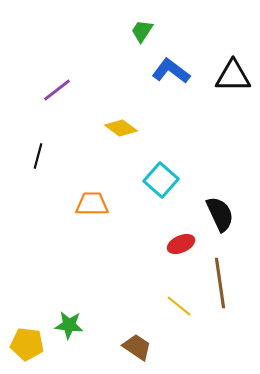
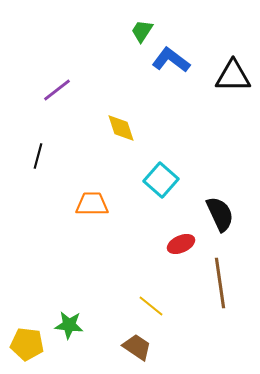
blue L-shape: moved 11 px up
yellow diamond: rotated 36 degrees clockwise
yellow line: moved 28 px left
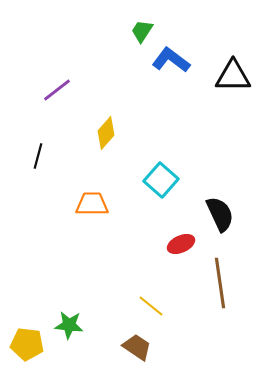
yellow diamond: moved 15 px left, 5 px down; rotated 60 degrees clockwise
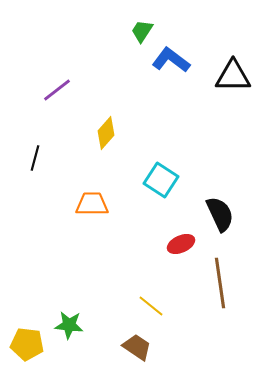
black line: moved 3 px left, 2 px down
cyan square: rotated 8 degrees counterclockwise
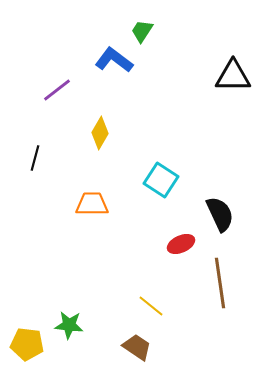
blue L-shape: moved 57 px left
yellow diamond: moved 6 px left; rotated 12 degrees counterclockwise
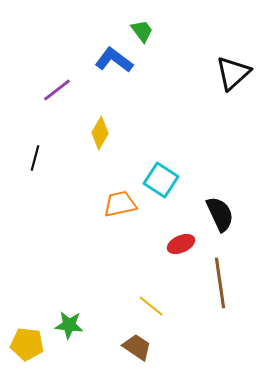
green trapezoid: rotated 110 degrees clockwise
black triangle: moved 3 px up; rotated 42 degrees counterclockwise
orange trapezoid: moved 28 px right; rotated 12 degrees counterclockwise
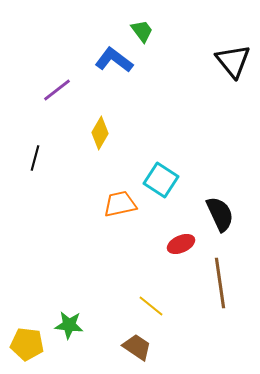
black triangle: moved 12 px up; rotated 27 degrees counterclockwise
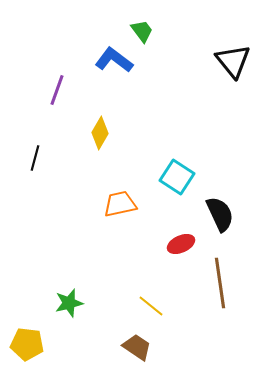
purple line: rotated 32 degrees counterclockwise
cyan square: moved 16 px right, 3 px up
green star: moved 22 px up; rotated 20 degrees counterclockwise
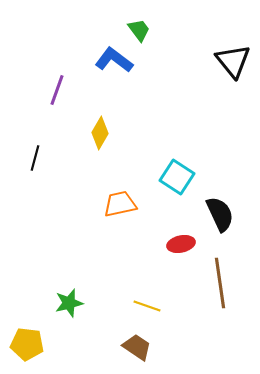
green trapezoid: moved 3 px left, 1 px up
red ellipse: rotated 12 degrees clockwise
yellow line: moved 4 px left; rotated 20 degrees counterclockwise
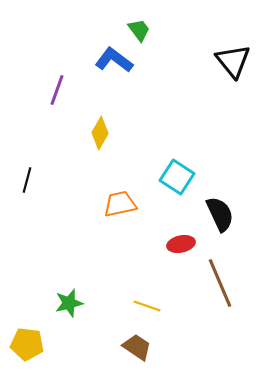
black line: moved 8 px left, 22 px down
brown line: rotated 15 degrees counterclockwise
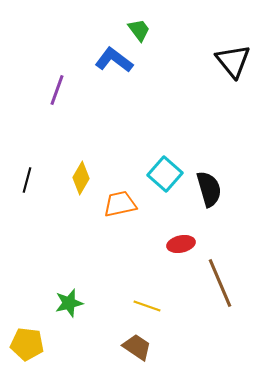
yellow diamond: moved 19 px left, 45 px down
cyan square: moved 12 px left, 3 px up; rotated 8 degrees clockwise
black semicircle: moved 11 px left, 25 px up; rotated 9 degrees clockwise
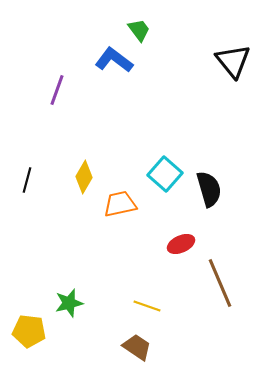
yellow diamond: moved 3 px right, 1 px up
red ellipse: rotated 12 degrees counterclockwise
yellow pentagon: moved 2 px right, 13 px up
